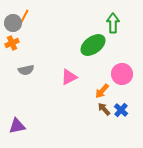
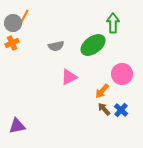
gray semicircle: moved 30 px right, 24 px up
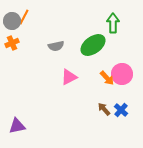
gray circle: moved 1 px left, 2 px up
orange arrow: moved 5 px right, 13 px up; rotated 84 degrees counterclockwise
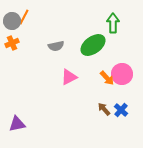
purple triangle: moved 2 px up
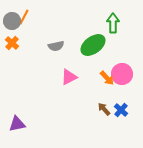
orange cross: rotated 24 degrees counterclockwise
